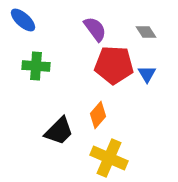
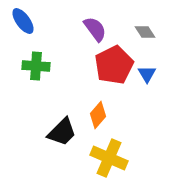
blue ellipse: moved 1 px down; rotated 12 degrees clockwise
gray diamond: moved 1 px left
red pentagon: rotated 30 degrees counterclockwise
black trapezoid: moved 3 px right, 1 px down
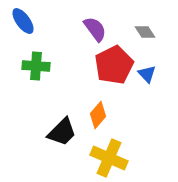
blue triangle: rotated 12 degrees counterclockwise
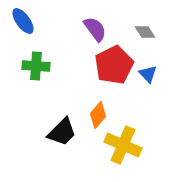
blue triangle: moved 1 px right
yellow cross: moved 14 px right, 13 px up
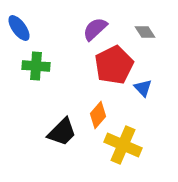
blue ellipse: moved 4 px left, 7 px down
purple semicircle: rotated 96 degrees counterclockwise
blue triangle: moved 5 px left, 14 px down
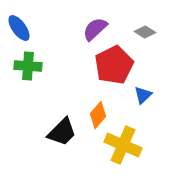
gray diamond: rotated 25 degrees counterclockwise
green cross: moved 8 px left
blue triangle: moved 7 px down; rotated 30 degrees clockwise
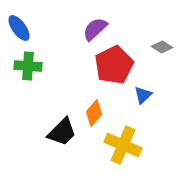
gray diamond: moved 17 px right, 15 px down
orange diamond: moved 4 px left, 2 px up
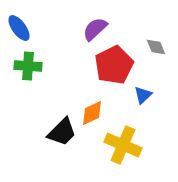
gray diamond: moved 6 px left; rotated 35 degrees clockwise
orange diamond: moved 2 px left; rotated 24 degrees clockwise
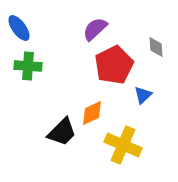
gray diamond: rotated 20 degrees clockwise
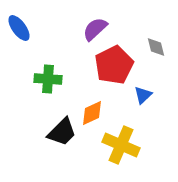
gray diamond: rotated 10 degrees counterclockwise
green cross: moved 20 px right, 13 px down
yellow cross: moved 2 px left
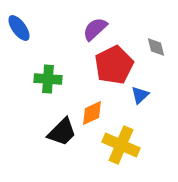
blue triangle: moved 3 px left
